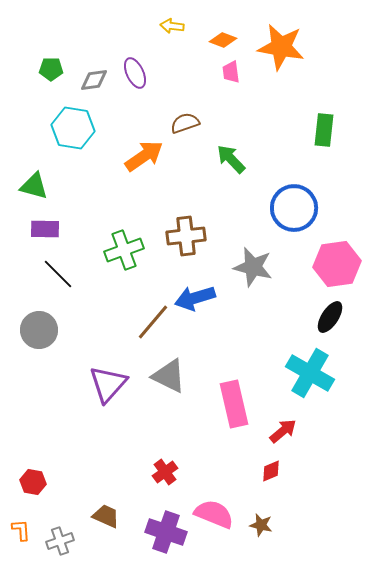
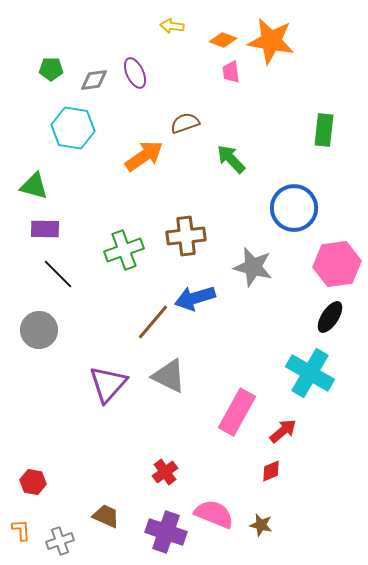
orange star: moved 10 px left, 6 px up
pink rectangle: moved 3 px right, 8 px down; rotated 42 degrees clockwise
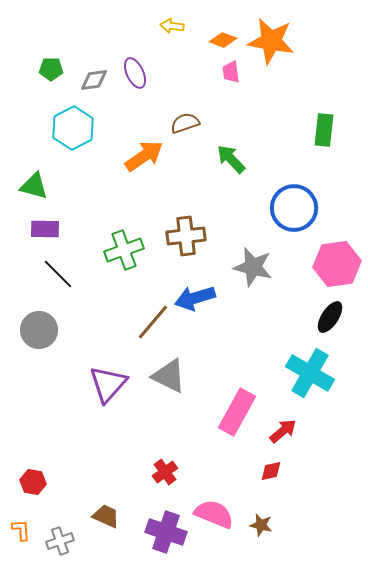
cyan hexagon: rotated 24 degrees clockwise
red diamond: rotated 10 degrees clockwise
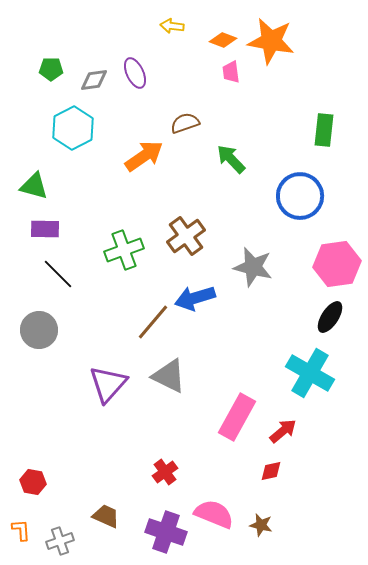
blue circle: moved 6 px right, 12 px up
brown cross: rotated 30 degrees counterclockwise
pink rectangle: moved 5 px down
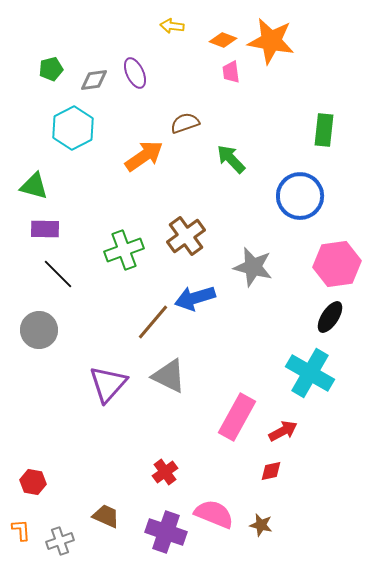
green pentagon: rotated 15 degrees counterclockwise
red arrow: rotated 12 degrees clockwise
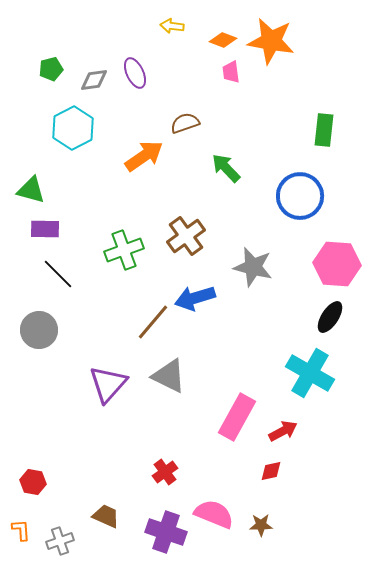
green arrow: moved 5 px left, 9 px down
green triangle: moved 3 px left, 4 px down
pink hexagon: rotated 12 degrees clockwise
brown star: rotated 15 degrees counterclockwise
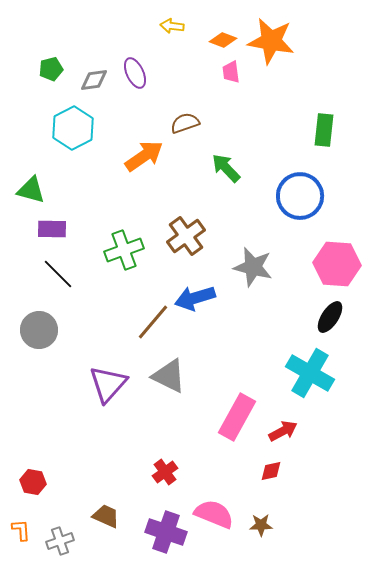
purple rectangle: moved 7 px right
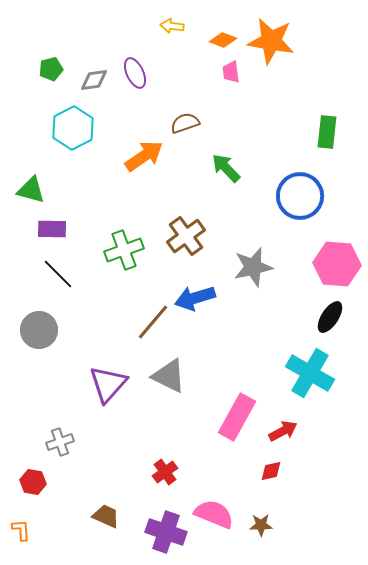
green rectangle: moved 3 px right, 2 px down
gray star: rotated 27 degrees counterclockwise
gray cross: moved 99 px up
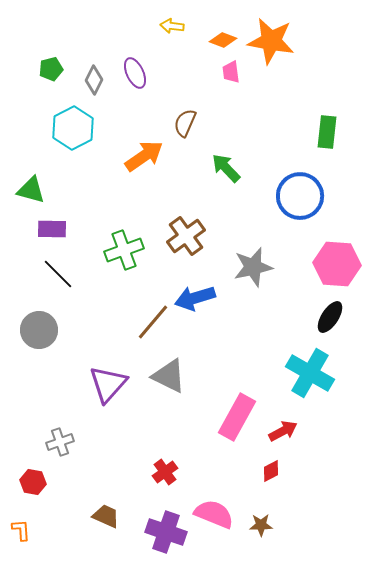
gray diamond: rotated 56 degrees counterclockwise
brown semicircle: rotated 48 degrees counterclockwise
red diamond: rotated 15 degrees counterclockwise
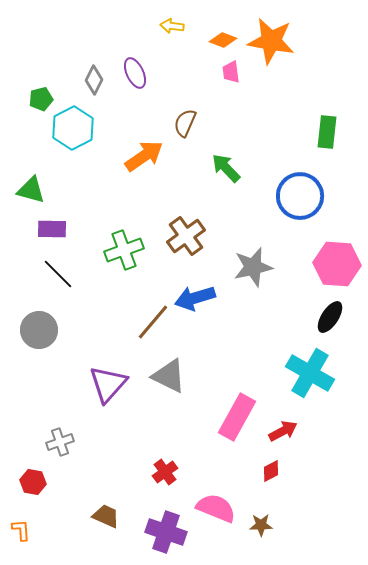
green pentagon: moved 10 px left, 30 px down
pink semicircle: moved 2 px right, 6 px up
